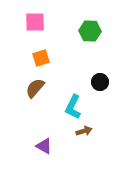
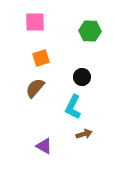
black circle: moved 18 px left, 5 px up
brown arrow: moved 3 px down
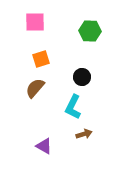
orange square: moved 1 px down
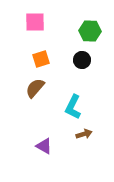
black circle: moved 17 px up
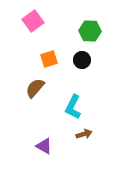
pink square: moved 2 px left, 1 px up; rotated 35 degrees counterclockwise
orange square: moved 8 px right
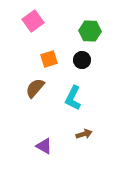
cyan L-shape: moved 9 px up
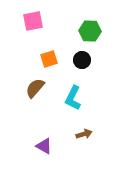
pink square: rotated 25 degrees clockwise
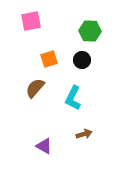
pink square: moved 2 px left
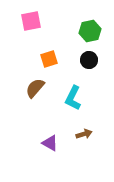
green hexagon: rotated 15 degrees counterclockwise
black circle: moved 7 px right
purple triangle: moved 6 px right, 3 px up
